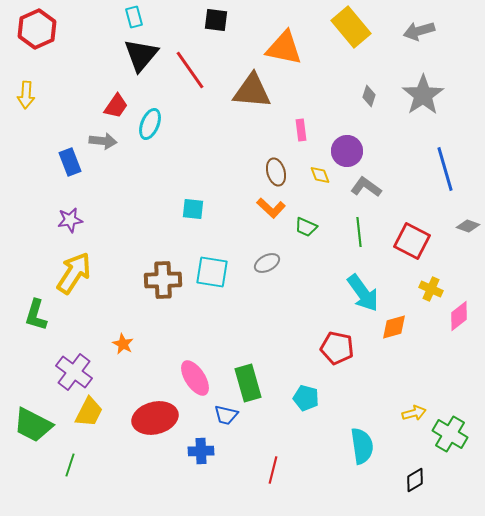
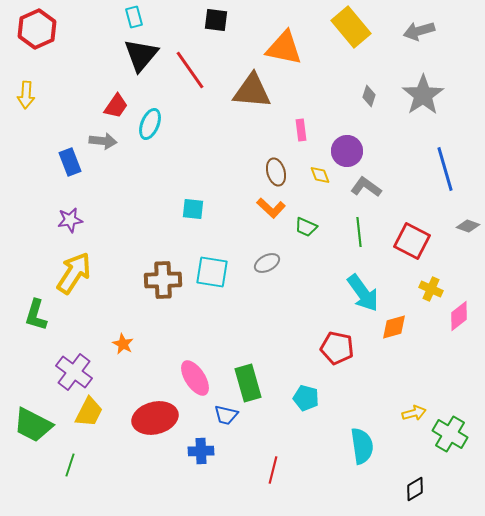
black diamond at (415, 480): moved 9 px down
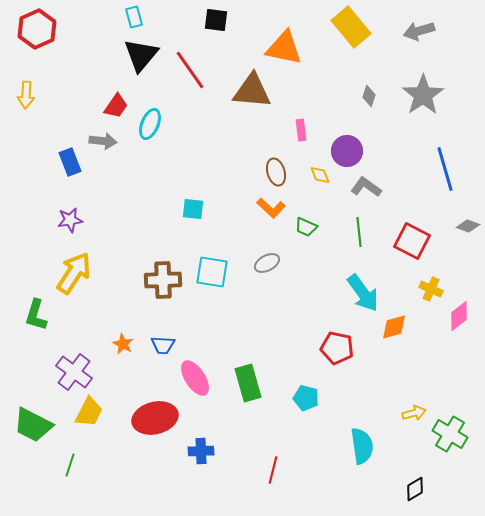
blue trapezoid at (226, 415): moved 63 px left, 70 px up; rotated 10 degrees counterclockwise
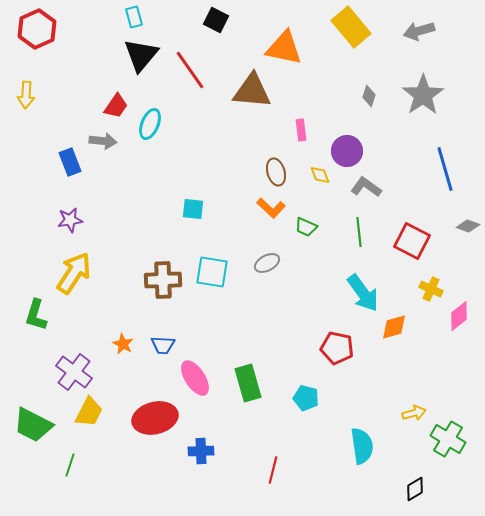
black square at (216, 20): rotated 20 degrees clockwise
green cross at (450, 434): moved 2 px left, 5 px down
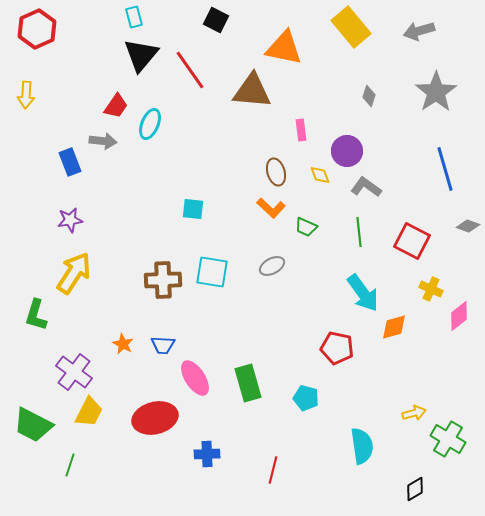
gray star at (423, 95): moved 13 px right, 3 px up
gray ellipse at (267, 263): moved 5 px right, 3 px down
blue cross at (201, 451): moved 6 px right, 3 px down
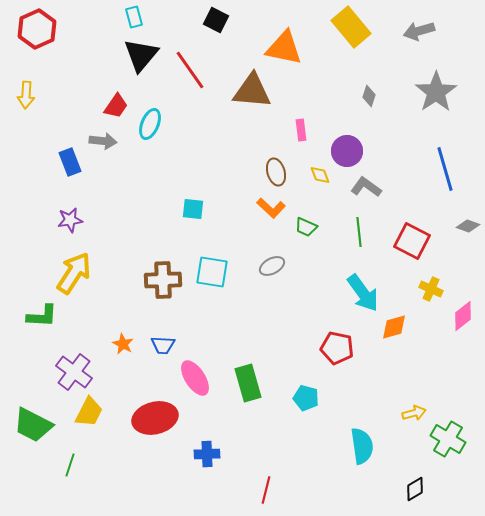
green L-shape at (36, 315): moved 6 px right, 1 px down; rotated 104 degrees counterclockwise
pink diamond at (459, 316): moved 4 px right
red line at (273, 470): moved 7 px left, 20 px down
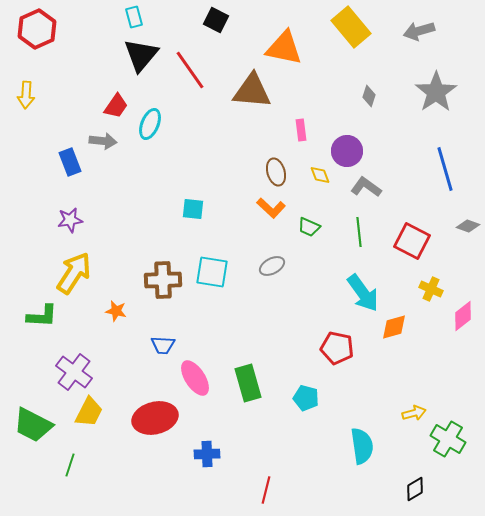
green trapezoid at (306, 227): moved 3 px right
orange star at (123, 344): moved 7 px left, 33 px up; rotated 15 degrees counterclockwise
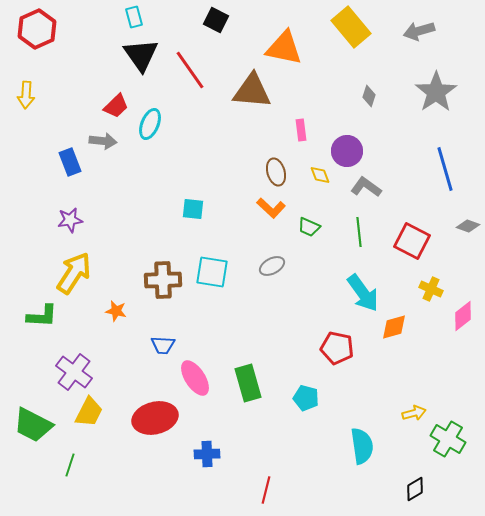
black triangle at (141, 55): rotated 15 degrees counterclockwise
red trapezoid at (116, 106): rotated 12 degrees clockwise
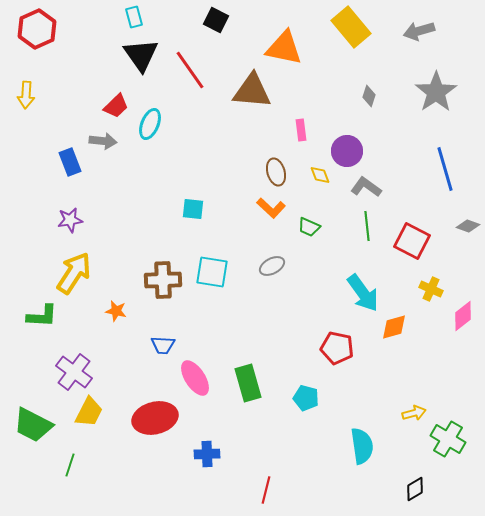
green line at (359, 232): moved 8 px right, 6 px up
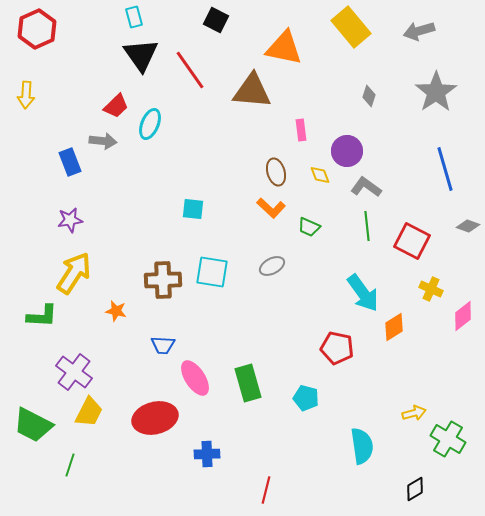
orange diamond at (394, 327): rotated 16 degrees counterclockwise
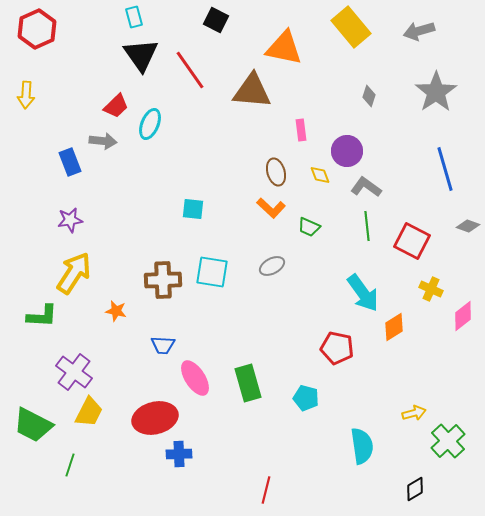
green cross at (448, 439): moved 2 px down; rotated 16 degrees clockwise
blue cross at (207, 454): moved 28 px left
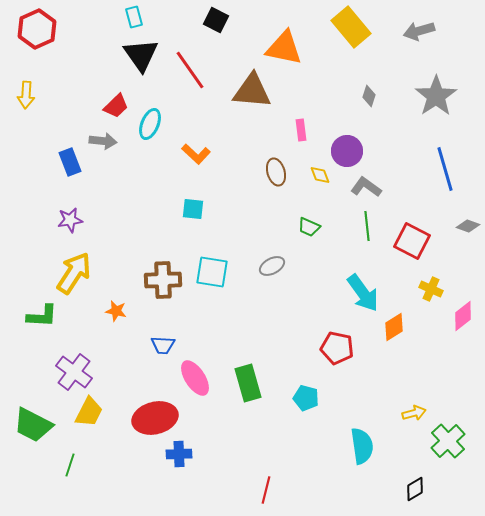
gray star at (436, 92): moved 4 px down
orange L-shape at (271, 208): moved 75 px left, 54 px up
